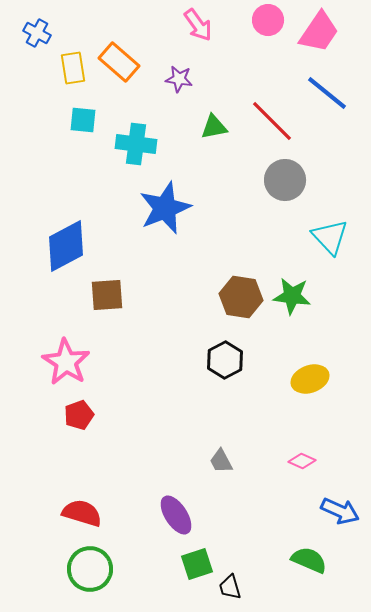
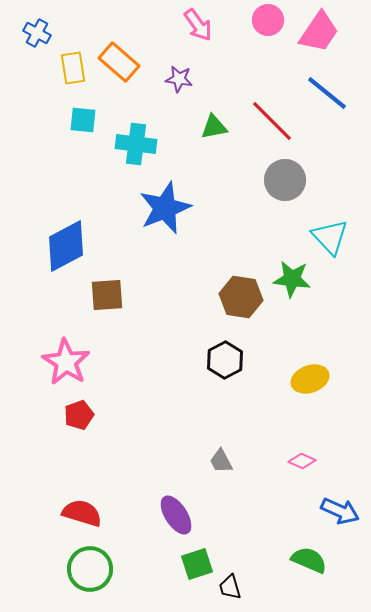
green star: moved 17 px up
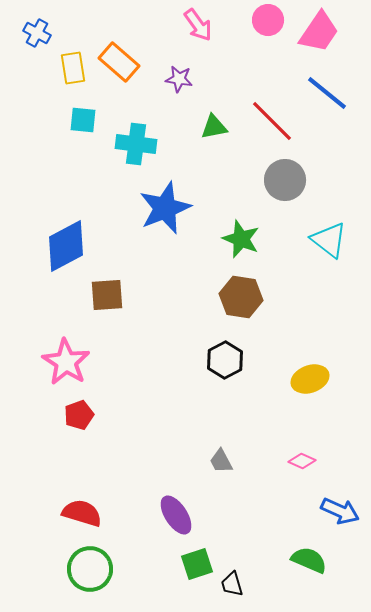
cyan triangle: moved 1 px left, 3 px down; rotated 9 degrees counterclockwise
green star: moved 51 px left, 40 px up; rotated 15 degrees clockwise
black trapezoid: moved 2 px right, 3 px up
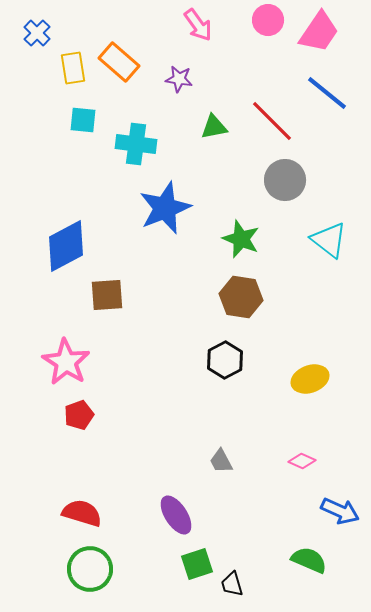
blue cross: rotated 16 degrees clockwise
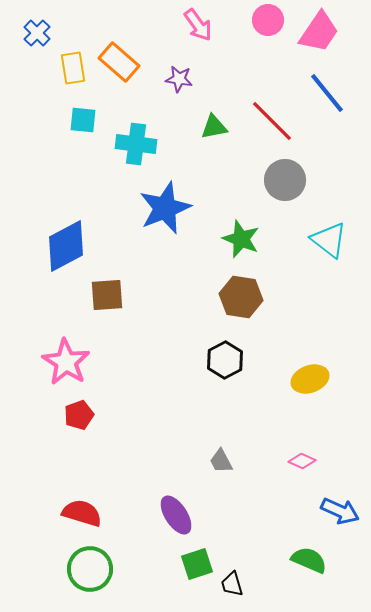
blue line: rotated 12 degrees clockwise
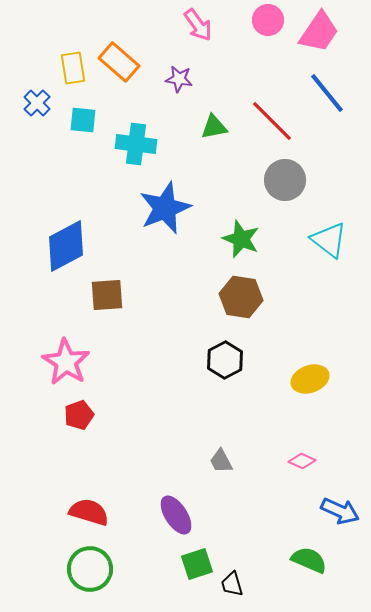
blue cross: moved 70 px down
red semicircle: moved 7 px right, 1 px up
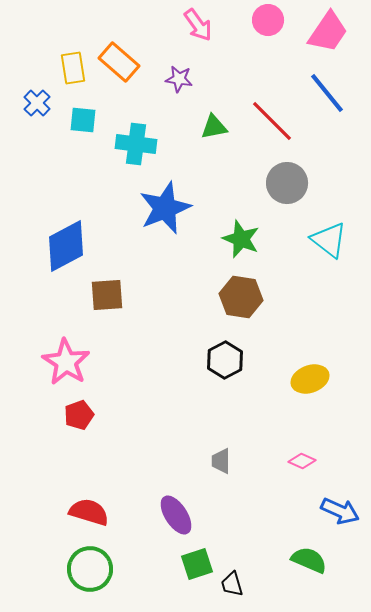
pink trapezoid: moved 9 px right
gray circle: moved 2 px right, 3 px down
gray trapezoid: rotated 28 degrees clockwise
